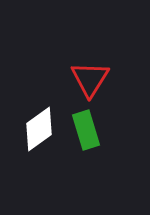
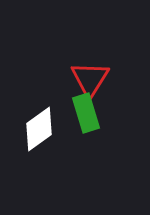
green rectangle: moved 17 px up
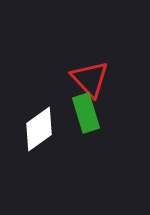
red triangle: rotated 15 degrees counterclockwise
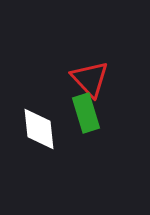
white diamond: rotated 60 degrees counterclockwise
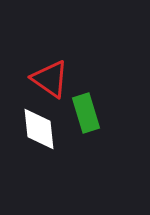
red triangle: moved 40 px left; rotated 12 degrees counterclockwise
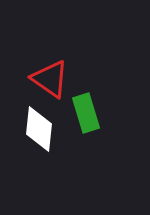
white diamond: rotated 12 degrees clockwise
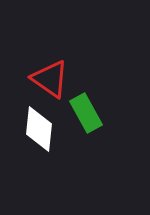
green rectangle: rotated 12 degrees counterclockwise
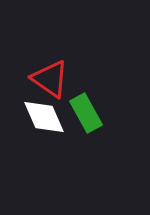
white diamond: moved 5 px right, 12 px up; rotated 30 degrees counterclockwise
